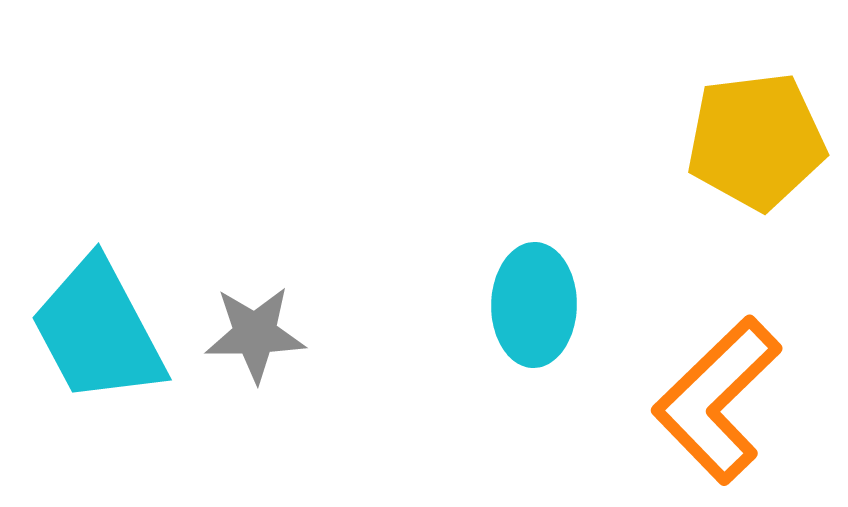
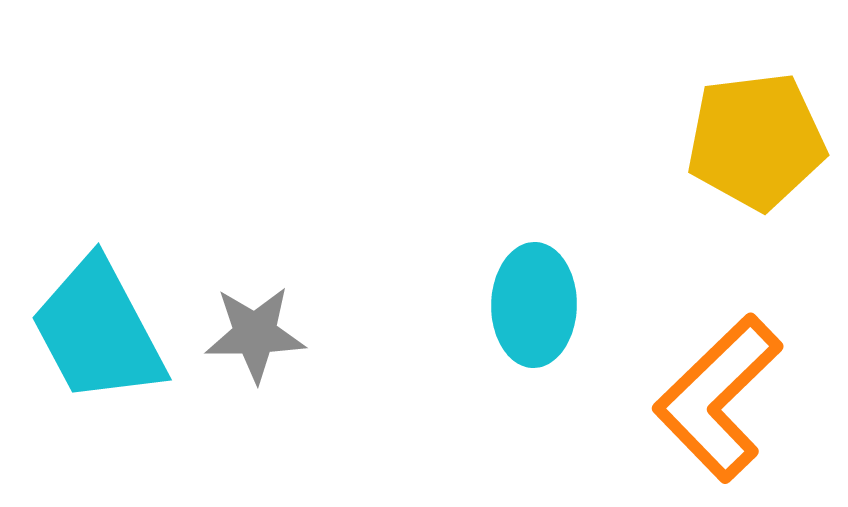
orange L-shape: moved 1 px right, 2 px up
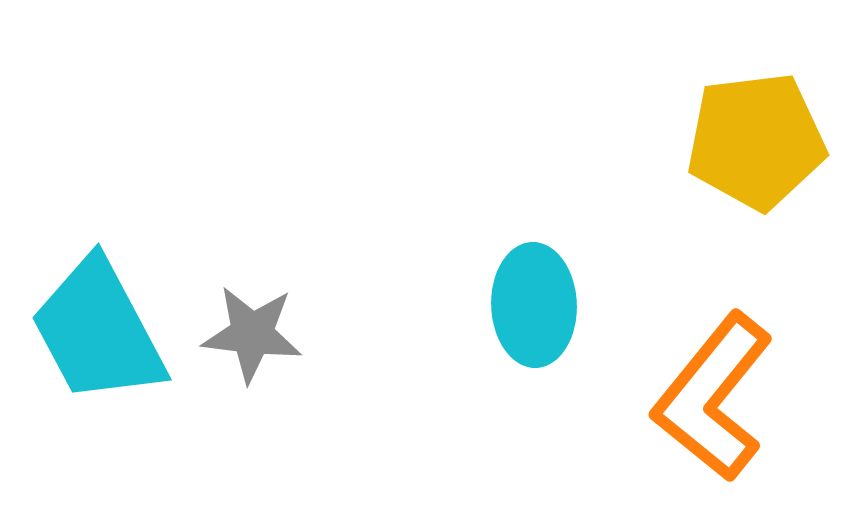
cyan ellipse: rotated 3 degrees counterclockwise
gray star: moved 3 px left; rotated 8 degrees clockwise
orange L-shape: moved 5 px left, 1 px up; rotated 7 degrees counterclockwise
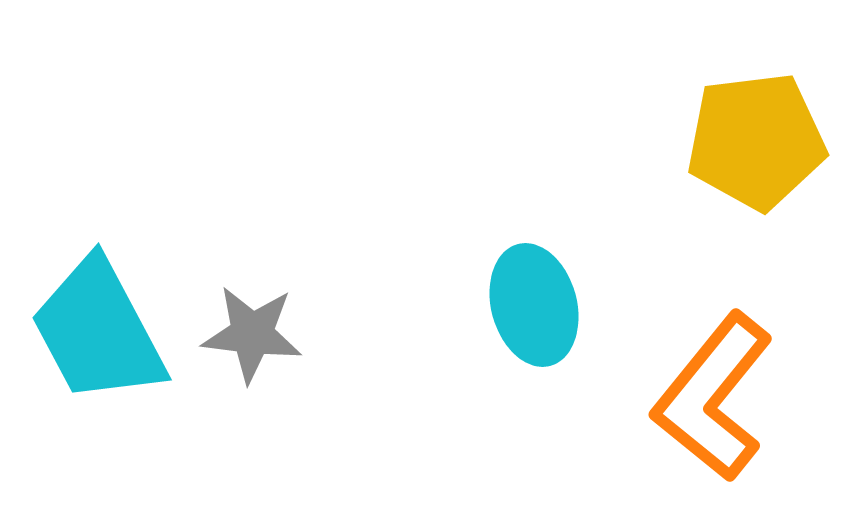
cyan ellipse: rotated 13 degrees counterclockwise
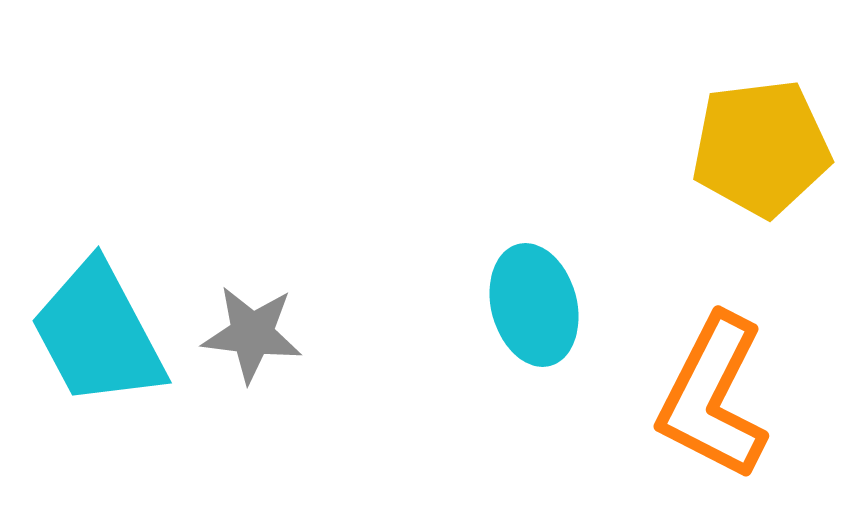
yellow pentagon: moved 5 px right, 7 px down
cyan trapezoid: moved 3 px down
orange L-shape: rotated 12 degrees counterclockwise
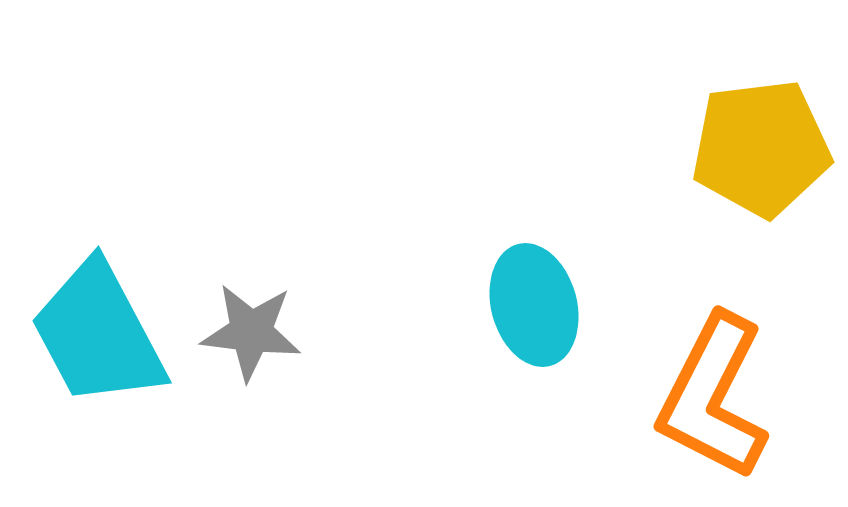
gray star: moved 1 px left, 2 px up
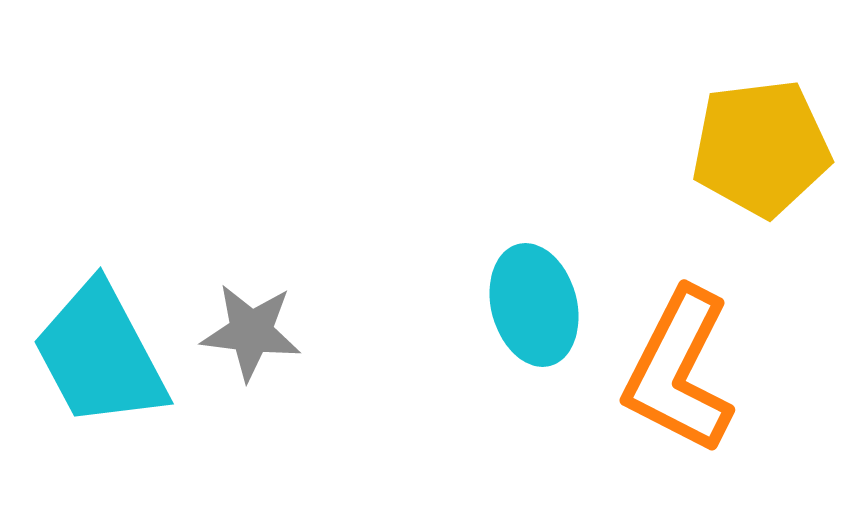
cyan trapezoid: moved 2 px right, 21 px down
orange L-shape: moved 34 px left, 26 px up
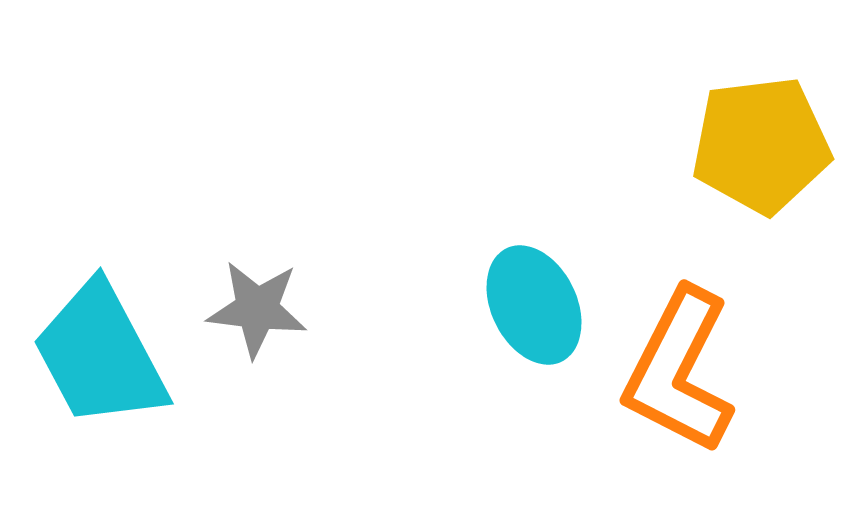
yellow pentagon: moved 3 px up
cyan ellipse: rotated 11 degrees counterclockwise
gray star: moved 6 px right, 23 px up
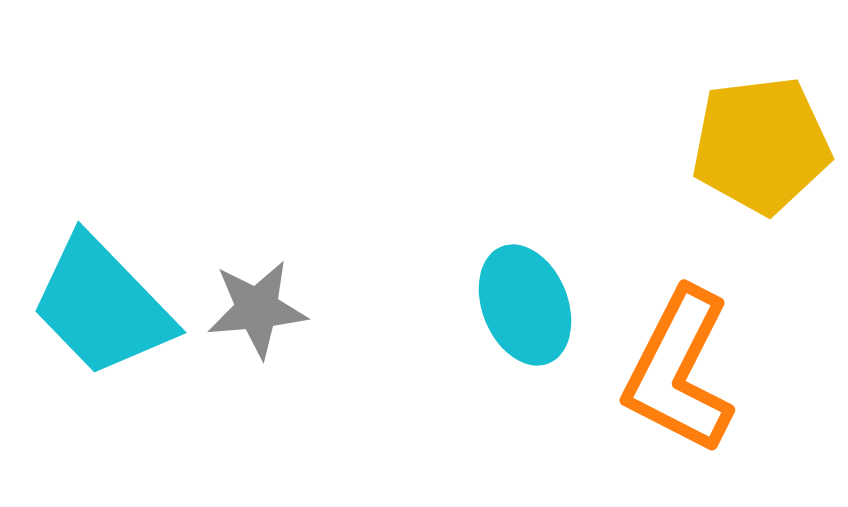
cyan ellipse: moved 9 px left; rotated 4 degrees clockwise
gray star: rotated 12 degrees counterclockwise
cyan trapezoid: moved 2 px right, 49 px up; rotated 16 degrees counterclockwise
